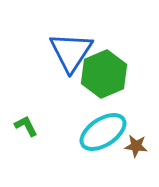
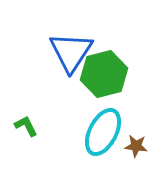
green hexagon: rotated 9 degrees clockwise
cyan ellipse: rotated 30 degrees counterclockwise
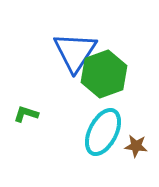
blue triangle: moved 4 px right
green hexagon: rotated 6 degrees counterclockwise
green L-shape: moved 12 px up; rotated 45 degrees counterclockwise
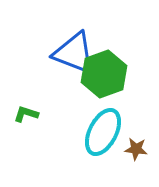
blue triangle: moved 1 px left, 1 px down; rotated 42 degrees counterclockwise
brown star: moved 3 px down
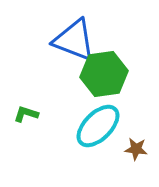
blue triangle: moved 13 px up
green hexagon: rotated 12 degrees clockwise
cyan ellipse: moved 5 px left, 6 px up; rotated 18 degrees clockwise
